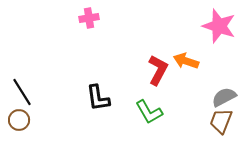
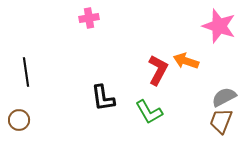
black line: moved 4 px right, 20 px up; rotated 24 degrees clockwise
black L-shape: moved 5 px right
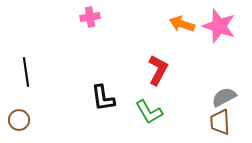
pink cross: moved 1 px right, 1 px up
orange arrow: moved 4 px left, 37 px up
brown trapezoid: moved 1 px left, 1 px down; rotated 24 degrees counterclockwise
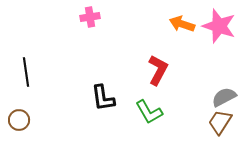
brown trapezoid: rotated 36 degrees clockwise
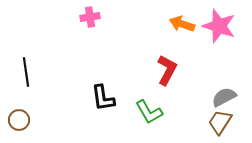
red L-shape: moved 9 px right
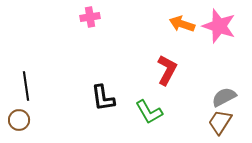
black line: moved 14 px down
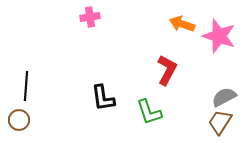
pink star: moved 10 px down
black line: rotated 12 degrees clockwise
green L-shape: rotated 12 degrees clockwise
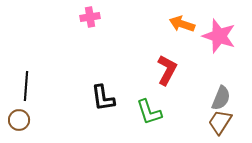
gray semicircle: moved 3 px left, 1 px down; rotated 140 degrees clockwise
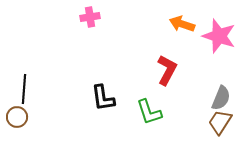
black line: moved 2 px left, 3 px down
brown circle: moved 2 px left, 3 px up
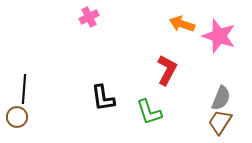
pink cross: moved 1 px left; rotated 18 degrees counterclockwise
